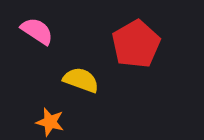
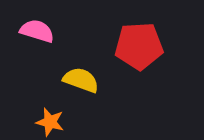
pink semicircle: rotated 16 degrees counterclockwise
red pentagon: moved 3 px right, 2 px down; rotated 27 degrees clockwise
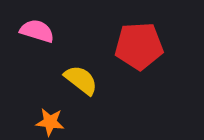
yellow semicircle: rotated 18 degrees clockwise
orange star: rotated 8 degrees counterclockwise
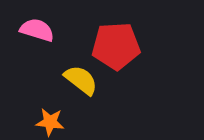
pink semicircle: moved 1 px up
red pentagon: moved 23 px left
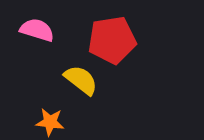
red pentagon: moved 4 px left, 6 px up; rotated 6 degrees counterclockwise
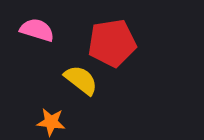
red pentagon: moved 3 px down
orange star: moved 1 px right
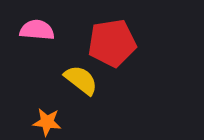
pink semicircle: rotated 12 degrees counterclockwise
orange star: moved 4 px left
